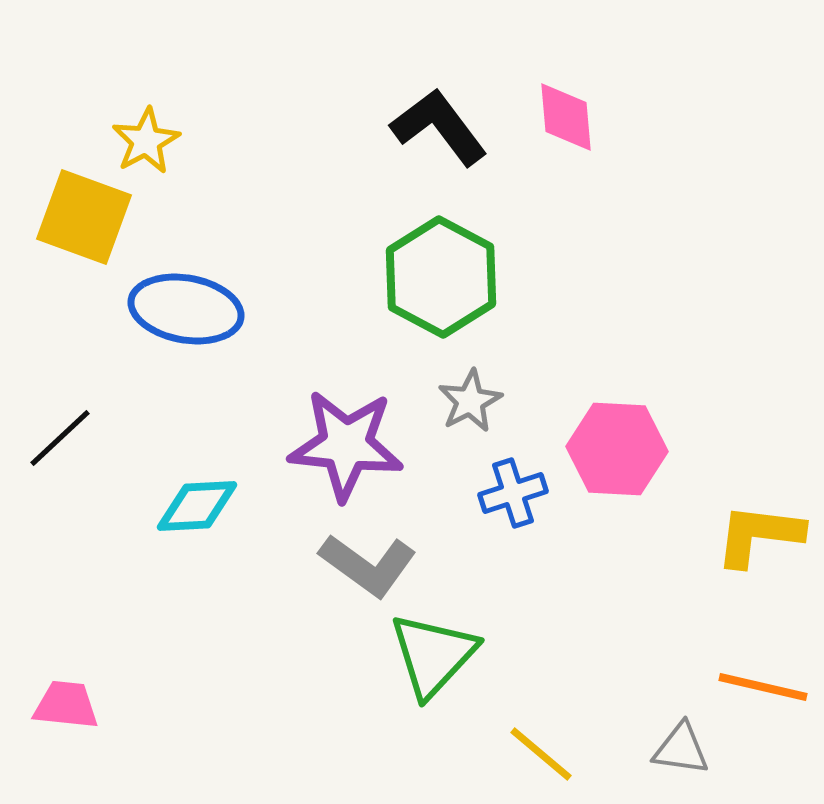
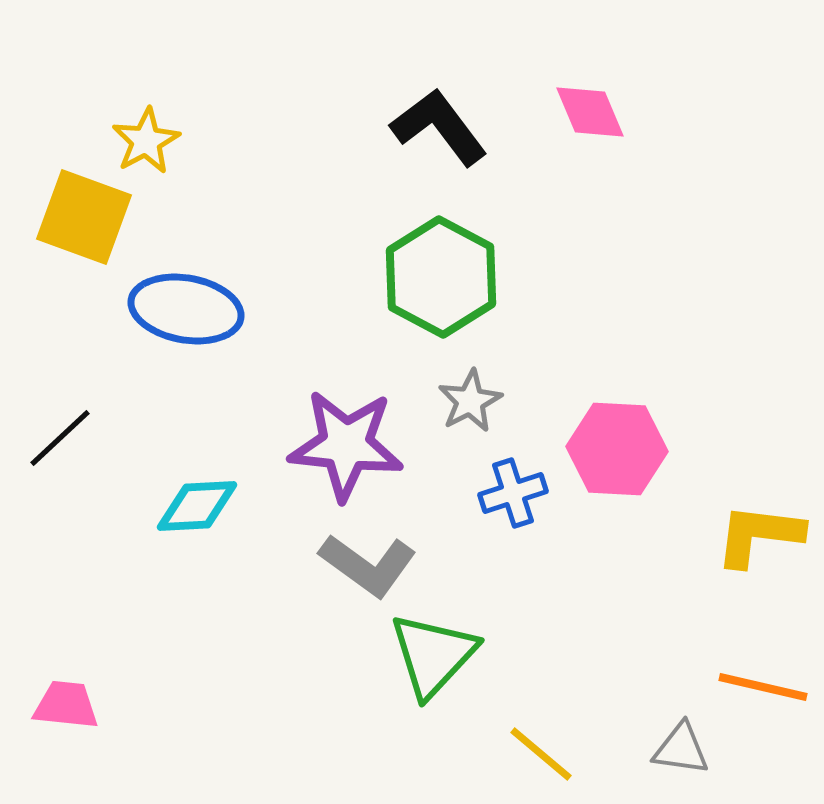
pink diamond: moved 24 px right, 5 px up; rotated 18 degrees counterclockwise
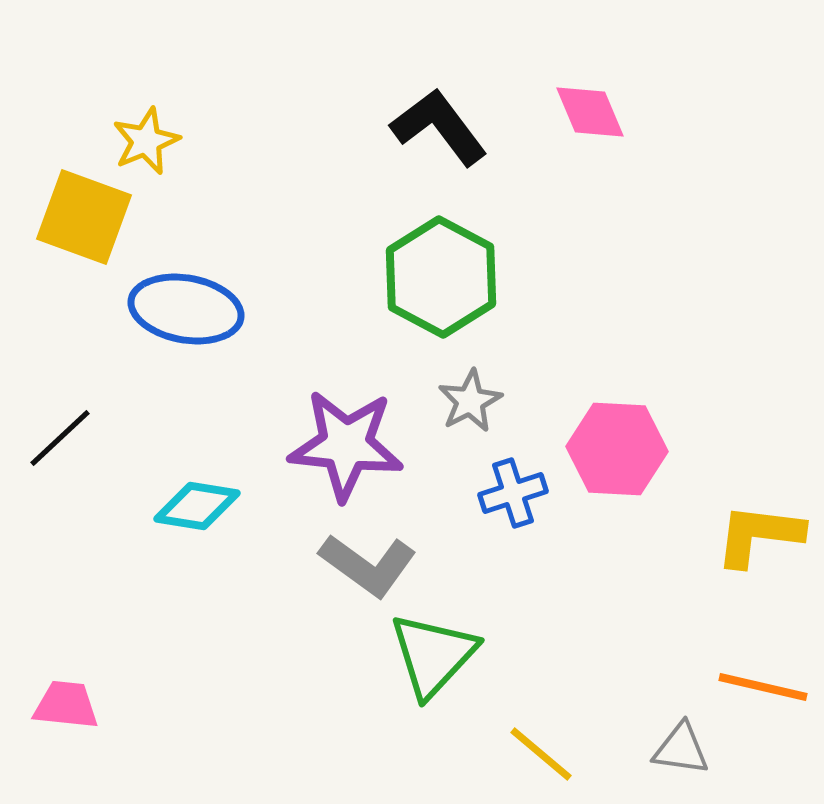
yellow star: rotated 6 degrees clockwise
cyan diamond: rotated 12 degrees clockwise
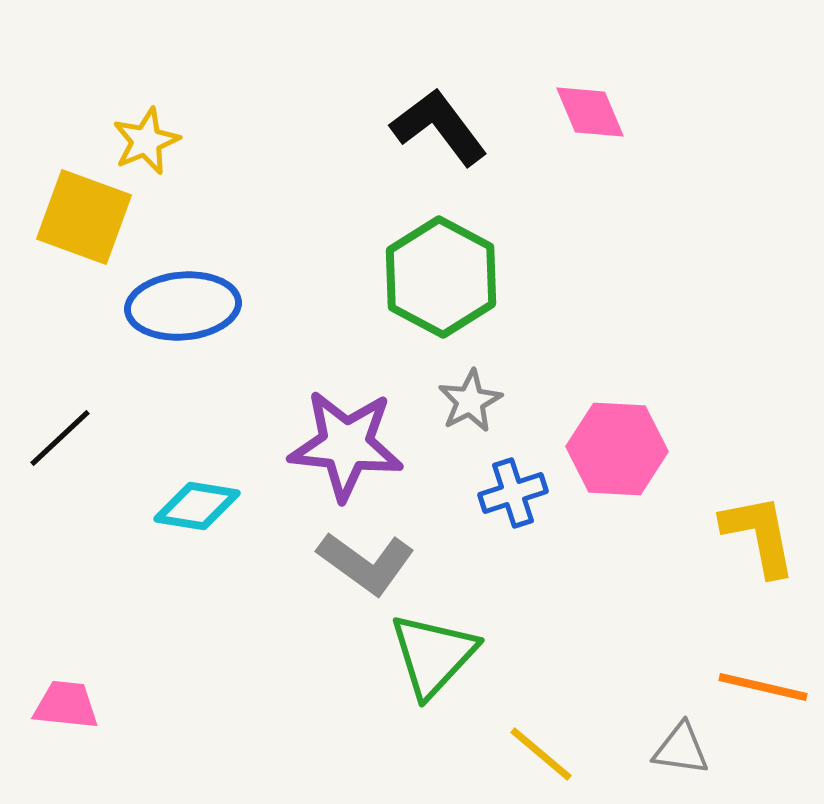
blue ellipse: moved 3 px left, 3 px up; rotated 15 degrees counterclockwise
yellow L-shape: rotated 72 degrees clockwise
gray L-shape: moved 2 px left, 2 px up
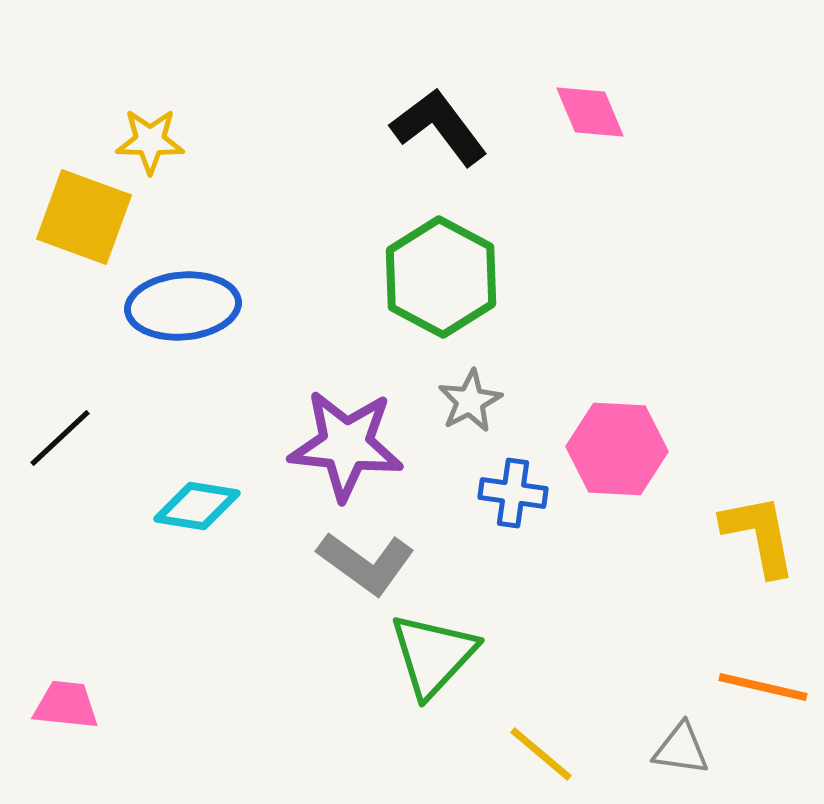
yellow star: moved 4 px right; rotated 24 degrees clockwise
blue cross: rotated 26 degrees clockwise
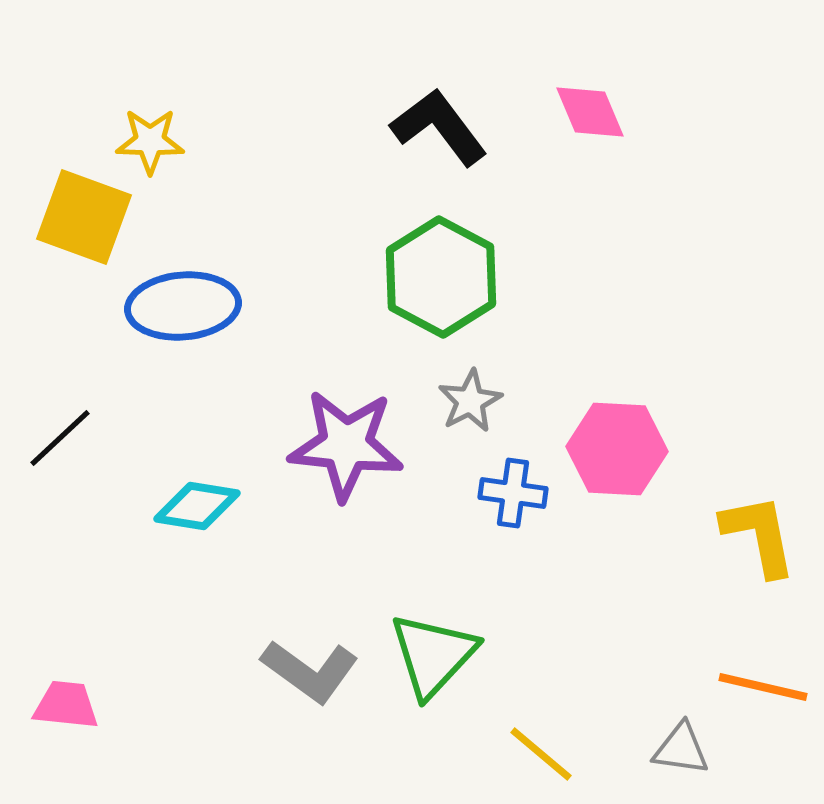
gray L-shape: moved 56 px left, 108 px down
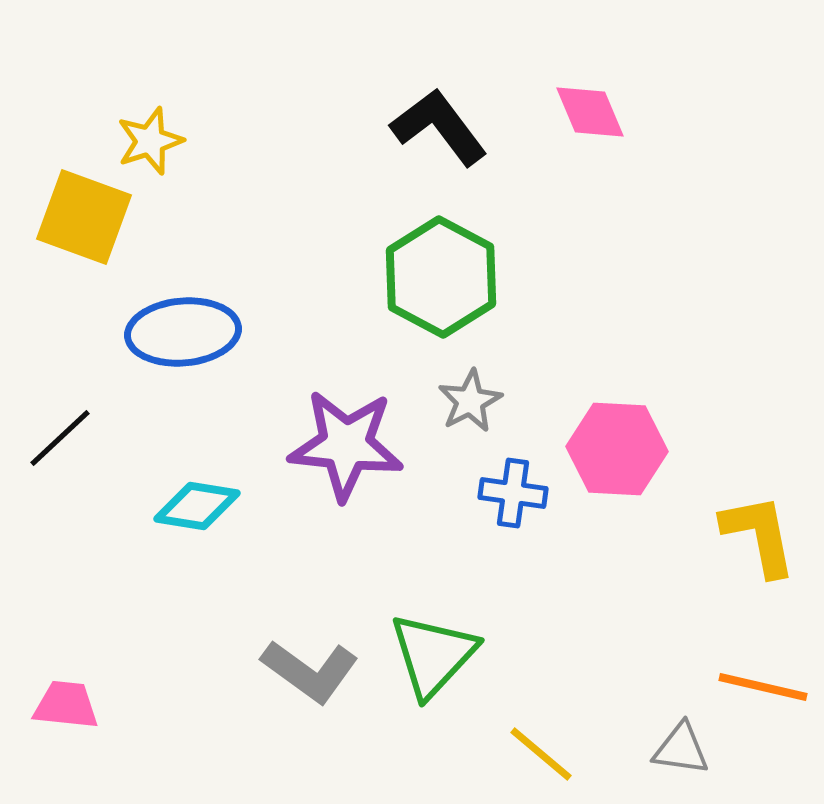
yellow star: rotated 20 degrees counterclockwise
blue ellipse: moved 26 px down
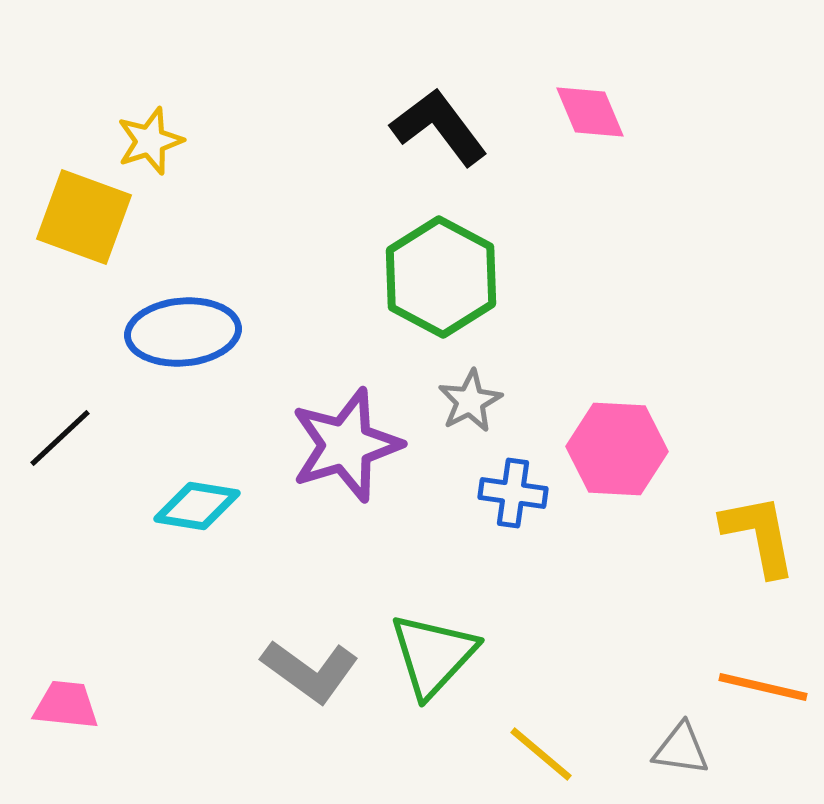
purple star: rotated 23 degrees counterclockwise
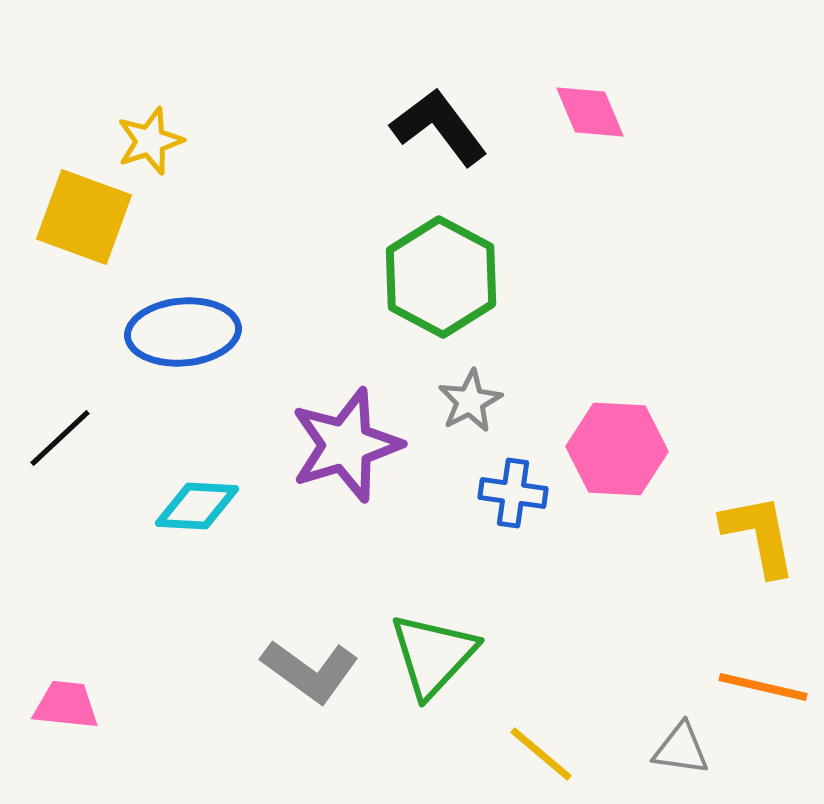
cyan diamond: rotated 6 degrees counterclockwise
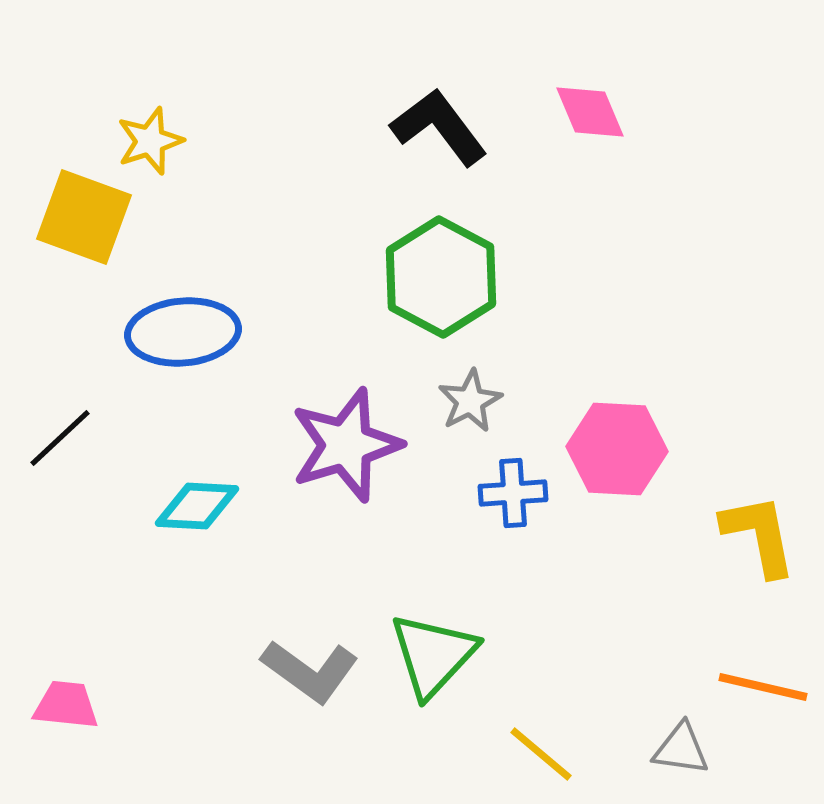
blue cross: rotated 12 degrees counterclockwise
